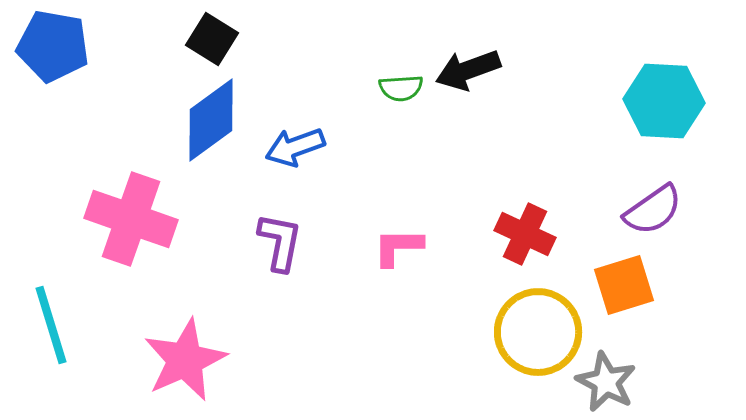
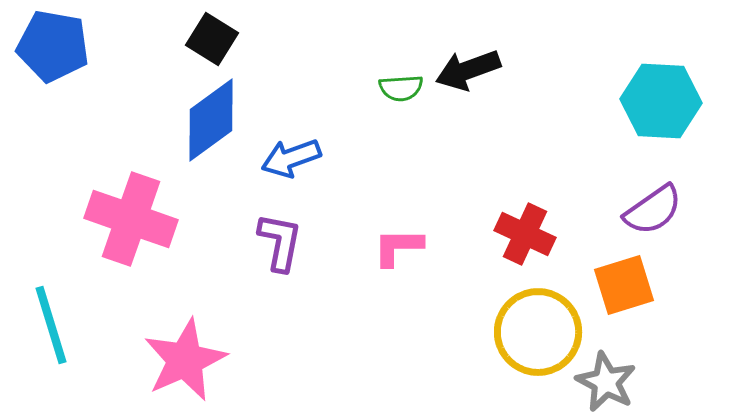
cyan hexagon: moved 3 px left
blue arrow: moved 4 px left, 11 px down
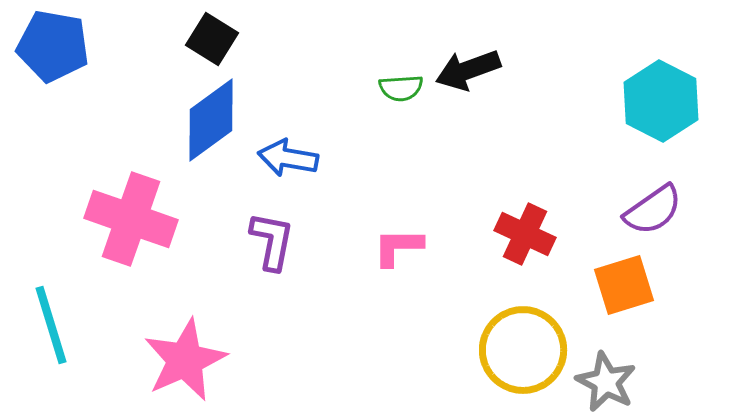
cyan hexagon: rotated 24 degrees clockwise
blue arrow: moved 3 px left; rotated 30 degrees clockwise
purple L-shape: moved 8 px left, 1 px up
yellow circle: moved 15 px left, 18 px down
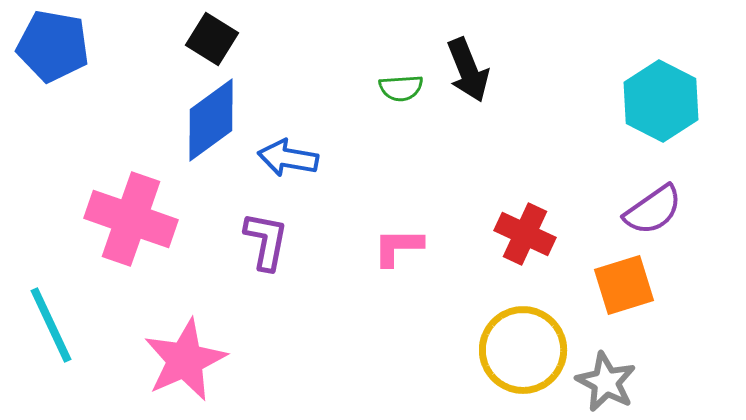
black arrow: rotated 92 degrees counterclockwise
purple L-shape: moved 6 px left
cyan line: rotated 8 degrees counterclockwise
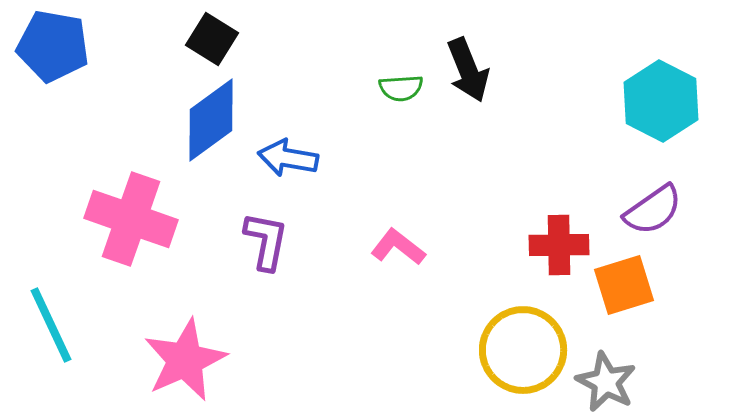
red cross: moved 34 px right, 11 px down; rotated 26 degrees counterclockwise
pink L-shape: rotated 38 degrees clockwise
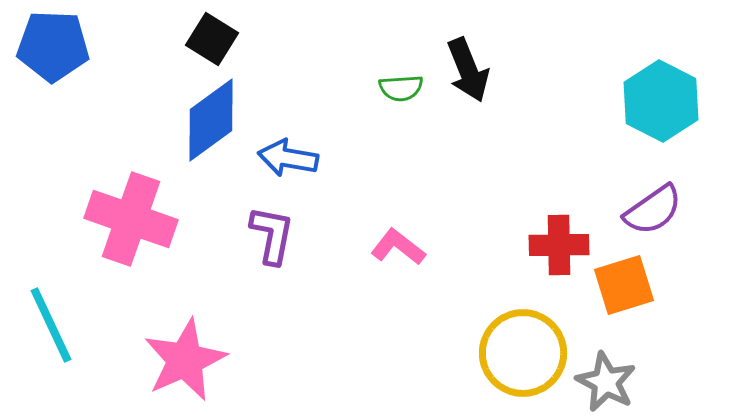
blue pentagon: rotated 8 degrees counterclockwise
purple L-shape: moved 6 px right, 6 px up
yellow circle: moved 3 px down
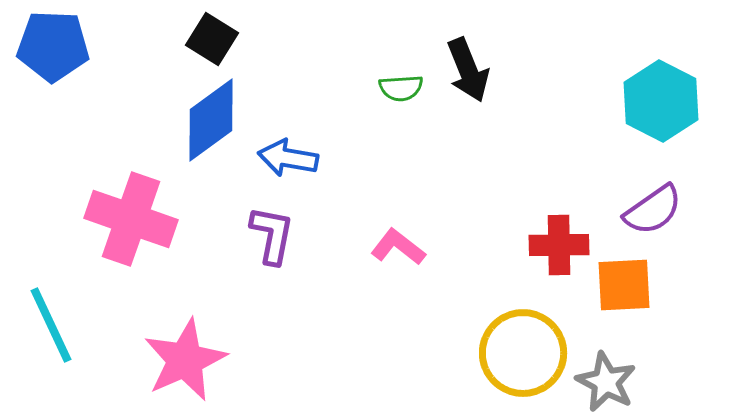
orange square: rotated 14 degrees clockwise
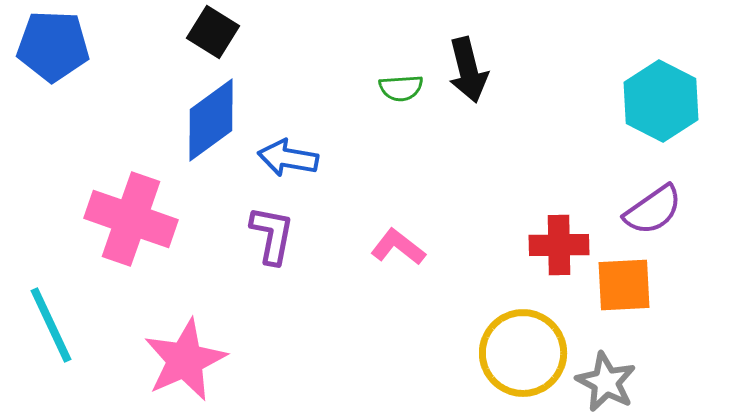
black square: moved 1 px right, 7 px up
black arrow: rotated 8 degrees clockwise
